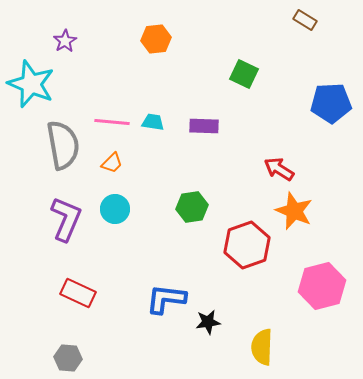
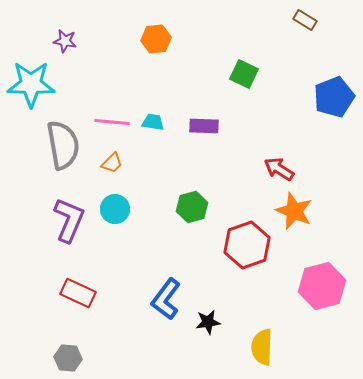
purple star: rotated 30 degrees counterclockwise
cyan star: rotated 21 degrees counterclockwise
blue pentagon: moved 3 px right, 6 px up; rotated 18 degrees counterclockwise
green hexagon: rotated 8 degrees counterclockwise
purple L-shape: moved 3 px right, 1 px down
blue L-shape: rotated 60 degrees counterclockwise
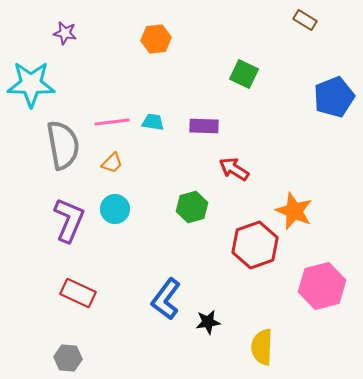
purple star: moved 8 px up
pink line: rotated 12 degrees counterclockwise
red arrow: moved 45 px left
red hexagon: moved 8 px right
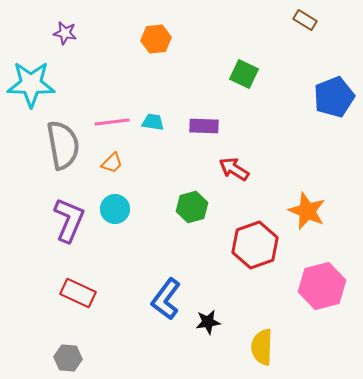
orange star: moved 13 px right
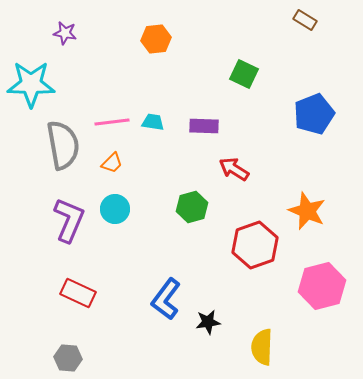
blue pentagon: moved 20 px left, 17 px down
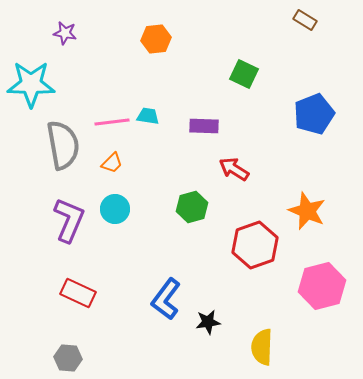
cyan trapezoid: moved 5 px left, 6 px up
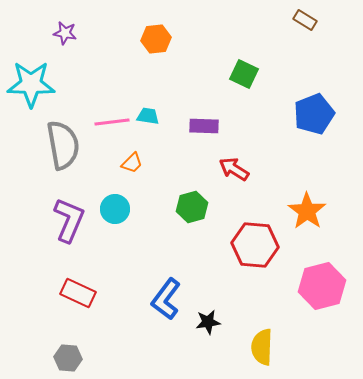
orange trapezoid: moved 20 px right
orange star: rotated 12 degrees clockwise
red hexagon: rotated 24 degrees clockwise
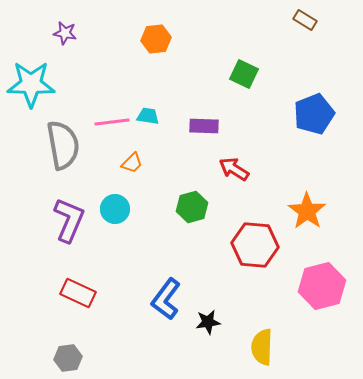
gray hexagon: rotated 12 degrees counterclockwise
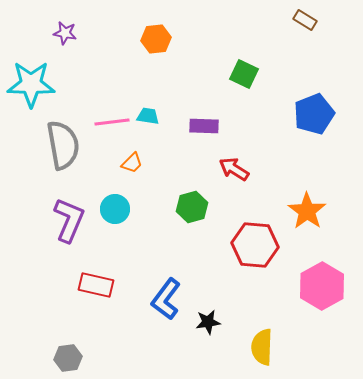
pink hexagon: rotated 15 degrees counterclockwise
red rectangle: moved 18 px right, 8 px up; rotated 12 degrees counterclockwise
